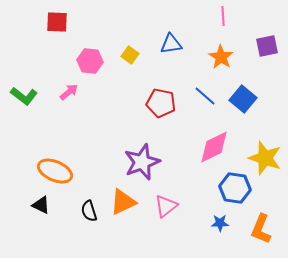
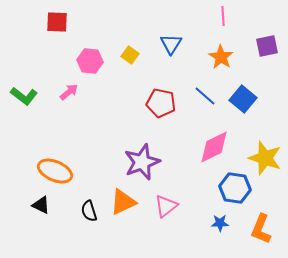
blue triangle: rotated 50 degrees counterclockwise
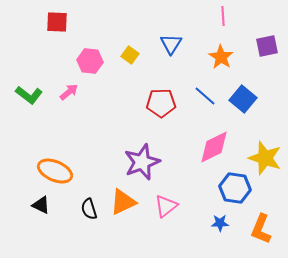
green L-shape: moved 5 px right, 1 px up
red pentagon: rotated 12 degrees counterclockwise
black semicircle: moved 2 px up
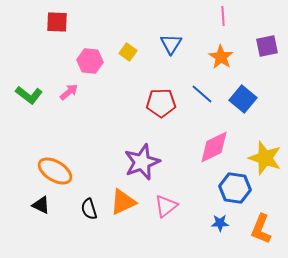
yellow square: moved 2 px left, 3 px up
blue line: moved 3 px left, 2 px up
orange ellipse: rotated 8 degrees clockwise
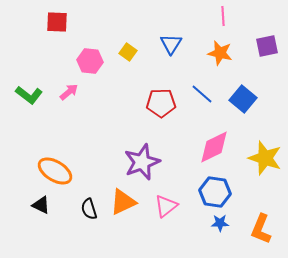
orange star: moved 1 px left, 4 px up; rotated 20 degrees counterclockwise
blue hexagon: moved 20 px left, 4 px down
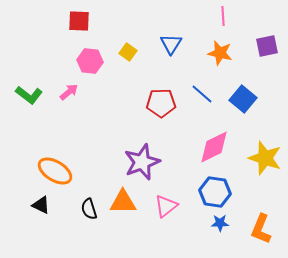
red square: moved 22 px right, 1 px up
orange triangle: rotated 24 degrees clockwise
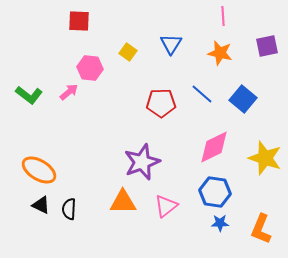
pink hexagon: moved 7 px down
orange ellipse: moved 16 px left, 1 px up
black semicircle: moved 20 px left; rotated 20 degrees clockwise
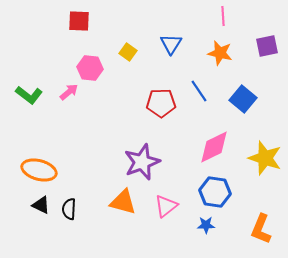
blue line: moved 3 px left, 3 px up; rotated 15 degrees clockwise
orange ellipse: rotated 16 degrees counterclockwise
orange triangle: rotated 16 degrees clockwise
blue star: moved 14 px left, 2 px down
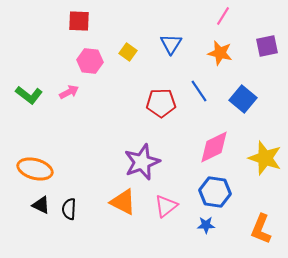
pink line: rotated 36 degrees clockwise
pink hexagon: moved 7 px up
pink arrow: rotated 12 degrees clockwise
orange ellipse: moved 4 px left, 1 px up
orange triangle: rotated 12 degrees clockwise
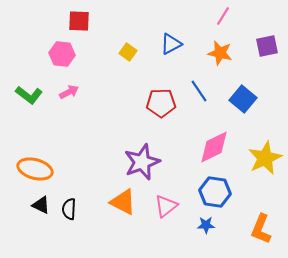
blue triangle: rotated 30 degrees clockwise
pink hexagon: moved 28 px left, 7 px up
yellow star: rotated 28 degrees clockwise
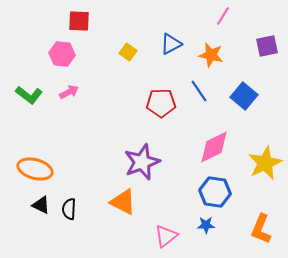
orange star: moved 9 px left, 2 px down
blue square: moved 1 px right, 3 px up
yellow star: moved 5 px down
pink triangle: moved 30 px down
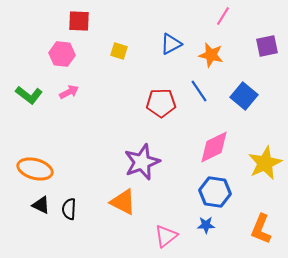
yellow square: moved 9 px left, 1 px up; rotated 18 degrees counterclockwise
